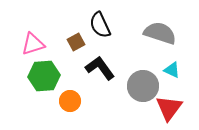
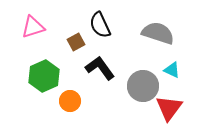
gray semicircle: moved 2 px left
pink triangle: moved 17 px up
green hexagon: rotated 20 degrees counterclockwise
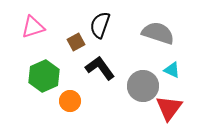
black semicircle: rotated 44 degrees clockwise
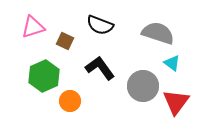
black semicircle: rotated 88 degrees counterclockwise
brown square: moved 11 px left, 1 px up; rotated 36 degrees counterclockwise
cyan triangle: moved 7 px up; rotated 12 degrees clockwise
red triangle: moved 7 px right, 6 px up
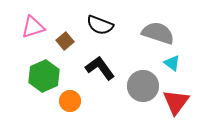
brown square: rotated 24 degrees clockwise
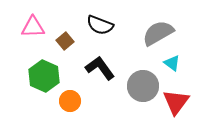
pink triangle: rotated 15 degrees clockwise
gray semicircle: rotated 48 degrees counterclockwise
green hexagon: rotated 12 degrees counterclockwise
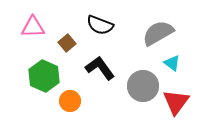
brown square: moved 2 px right, 2 px down
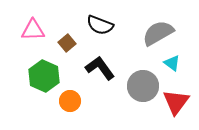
pink triangle: moved 3 px down
